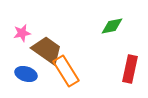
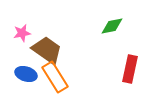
orange rectangle: moved 11 px left, 6 px down
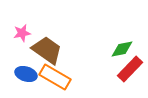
green diamond: moved 10 px right, 23 px down
red rectangle: rotated 32 degrees clockwise
orange rectangle: rotated 28 degrees counterclockwise
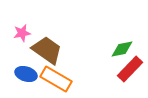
orange rectangle: moved 1 px right, 2 px down
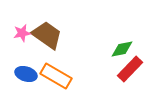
brown trapezoid: moved 15 px up
orange rectangle: moved 3 px up
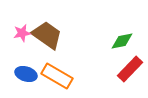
green diamond: moved 8 px up
orange rectangle: moved 1 px right
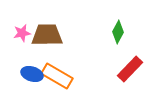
brown trapezoid: rotated 36 degrees counterclockwise
green diamond: moved 4 px left, 9 px up; rotated 50 degrees counterclockwise
blue ellipse: moved 6 px right
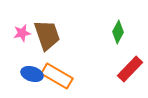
brown trapezoid: rotated 72 degrees clockwise
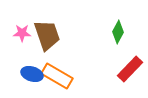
pink star: rotated 12 degrees clockwise
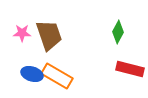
brown trapezoid: moved 2 px right
red rectangle: rotated 60 degrees clockwise
